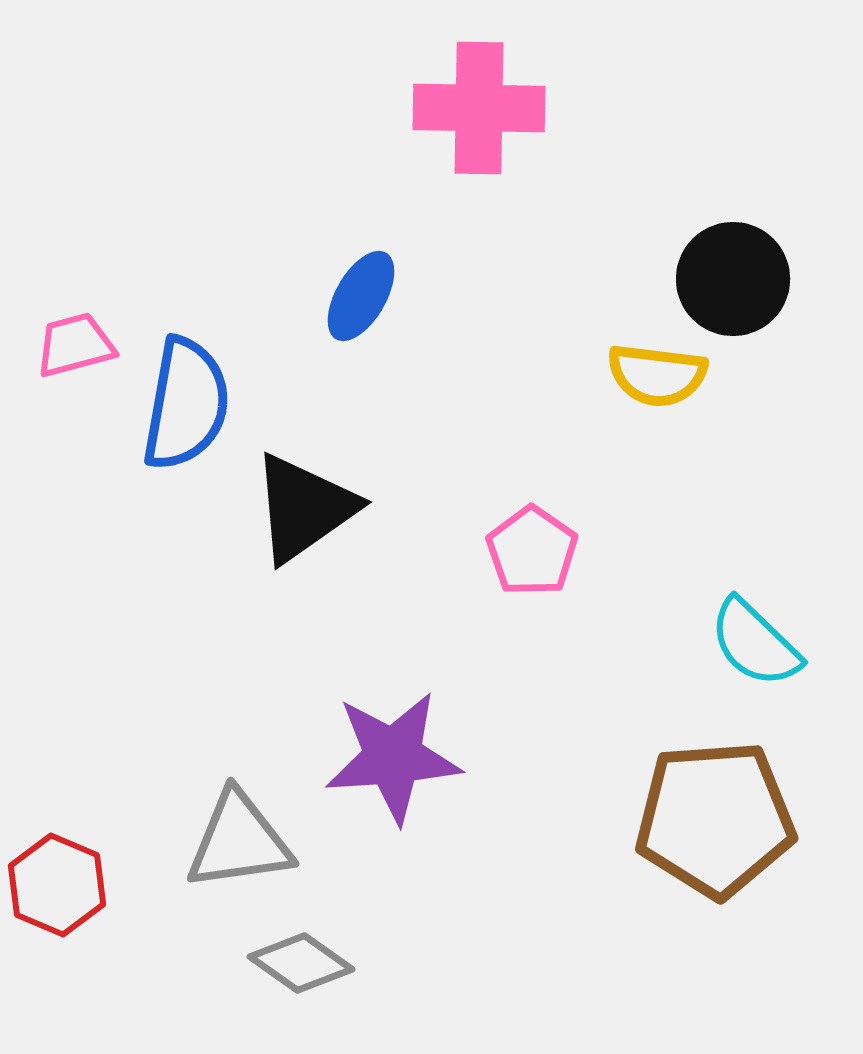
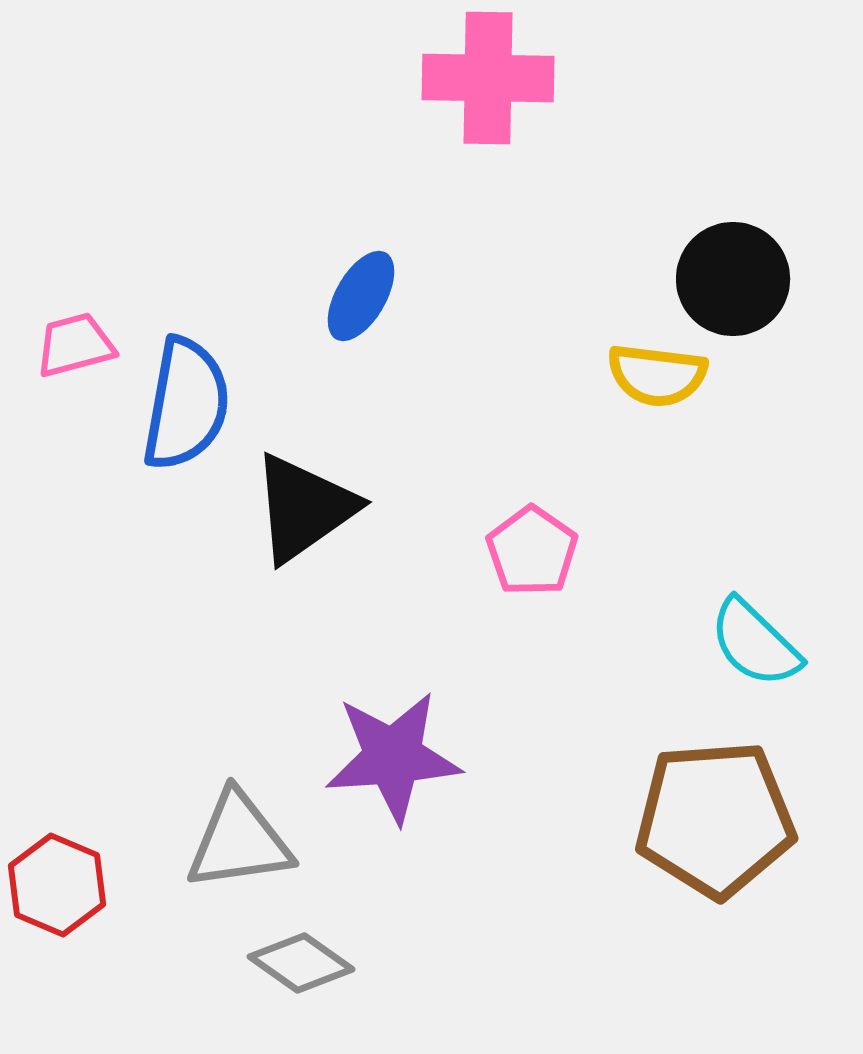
pink cross: moved 9 px right, 30 px up
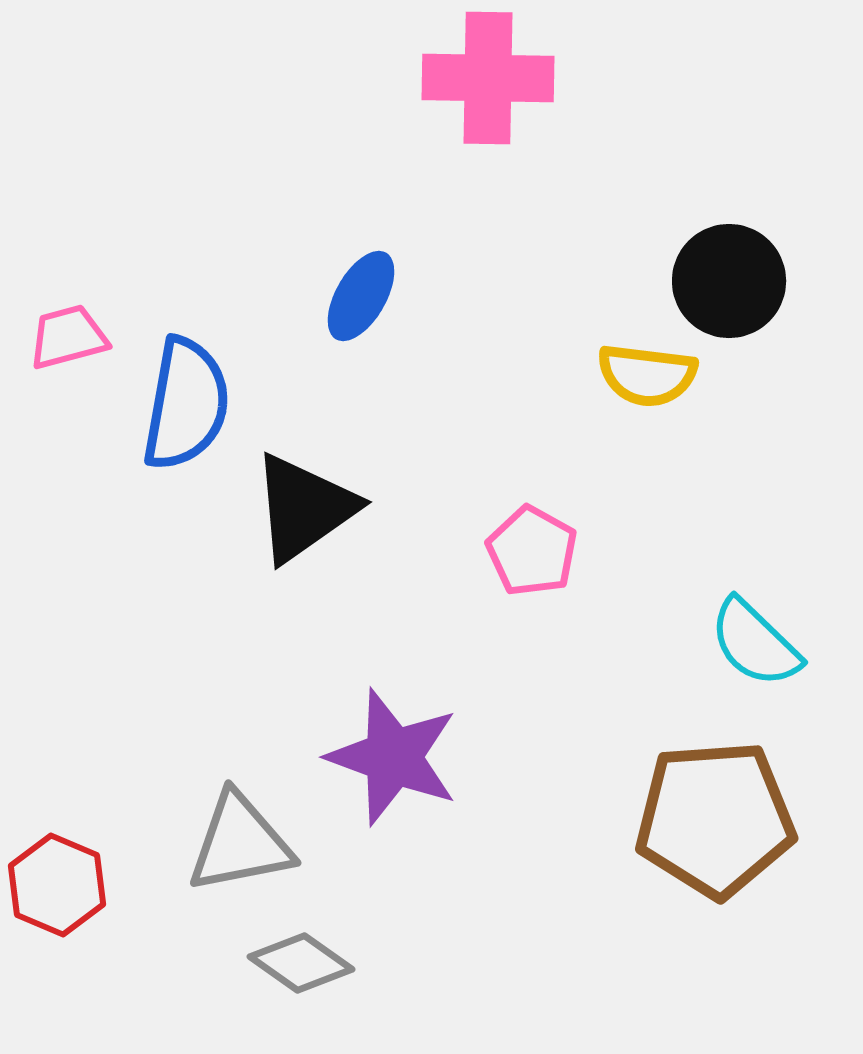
black circle: moved 4 px left, 2 px down
pink trapezoid: moved 7 px left, 8 px up
yellow semicircle: moved 10 px left
pink pentagon: rotated 6 degrees counterclockwise
purple star: rotated 24 degrees clockwise
gray triangle: moved 1 px right, 2 px down; rotated 3 degrees counterclockwise
